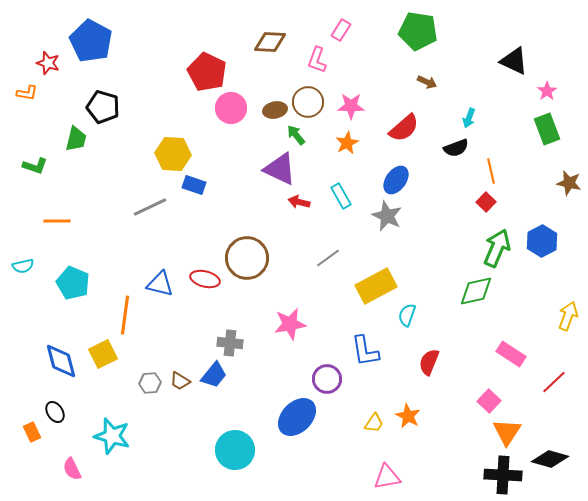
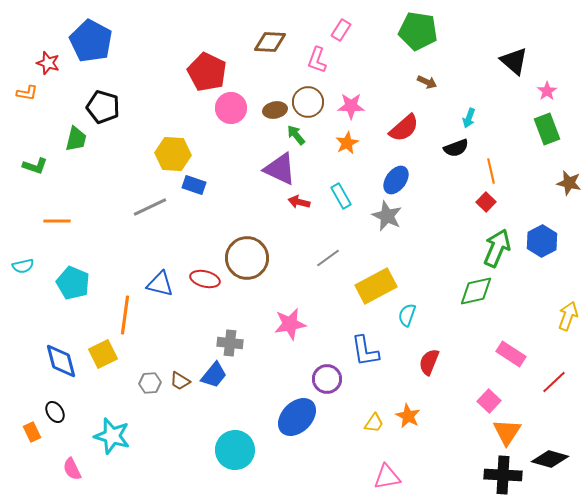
black triangle at (514, 61): rotated 16 degrees clockwise
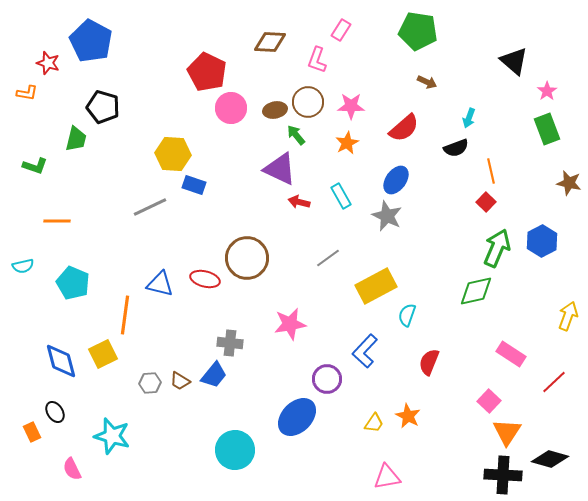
blue L-shape at (365, 351): rotated 52 degrees clockwise
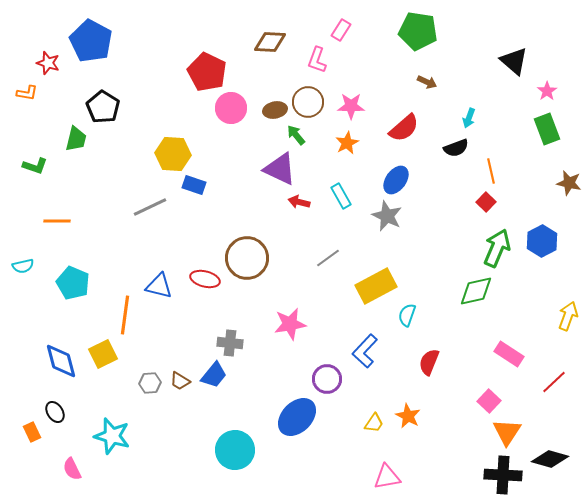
black pentagon at (103, 107): rotated 16 degrees clockwise
blue triangle at (160, 284): moved 1 px left, 2 px down
pink rectangle at (511, 354): moved 2 px left
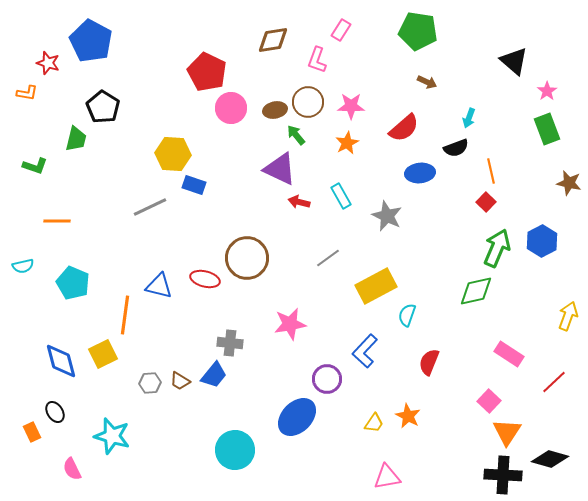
brown diamond at (270, 42): moved 3 px right, 2 px up; rotated 12 degrees counterclockwise
blue ellipse at (396, 180): moved 24 px right, 7 px up; rotated 48 degrees clockwise
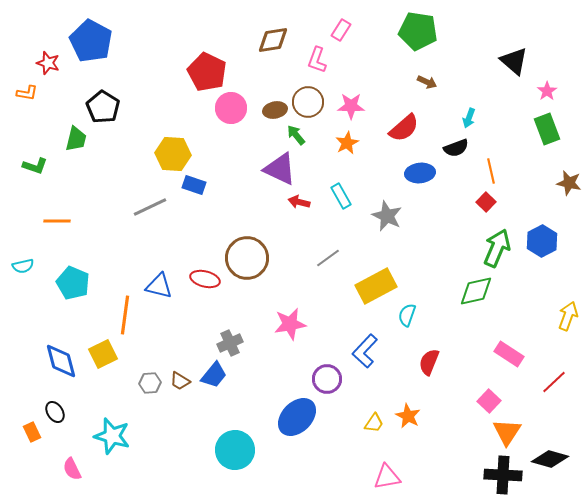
gray cross at (230, 343): rotated 30 degrees counterclockwise
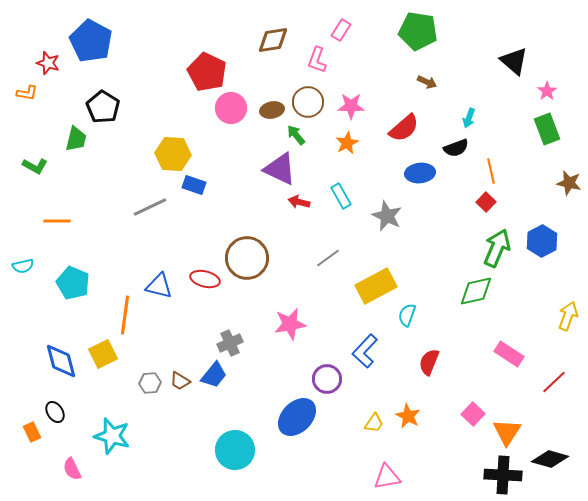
brown ellipse at (275, 110): moved 3 px left
green L-shape at (35, 166): rotated 10 degrees clockwise
pink square at (489, 401): moved 16 px left, 13 px down
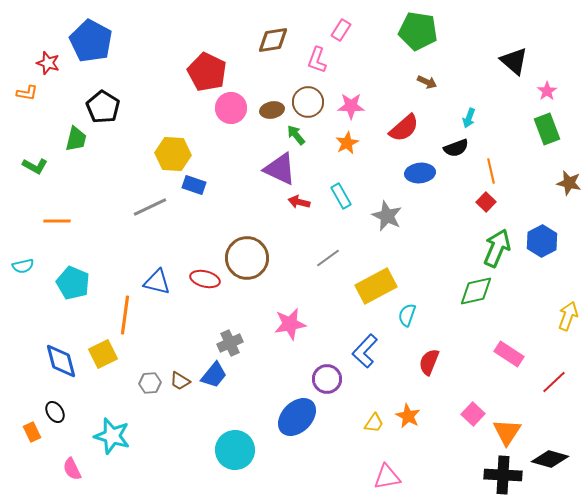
blue triangle at (159, 286): moved 2 px left, 4 px up
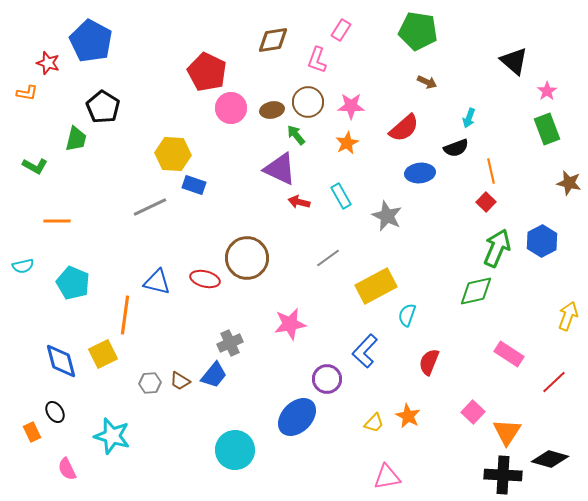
pink square at (473, 414): moved 2 px up
yellow trapezoid at (374, 423): rotated 10 degrees clockwise
pink semicircle at (72, 469): moved 5 px left
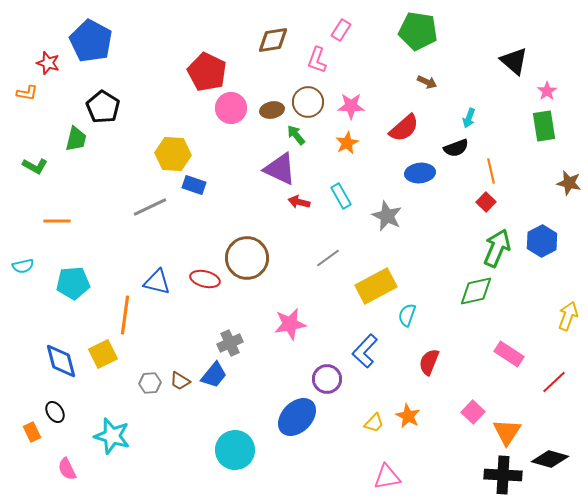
green rectangle at (547, 129): moved 3 px left, 3 px up; rotated 12 degrees clockwise
cyan pentagon at (73, 283): rotated 28 degrees counterclockwise
